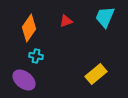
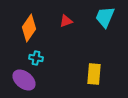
cyan cross: moved 2 px down
yellow rectangle: moved 2 px left; rotated 45 degrees counterclockwise
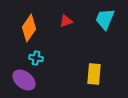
cyan trapezoid: moved 2 px down
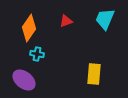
cyan cross: moved 1 px right, 4 px up
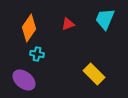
red triangle: moved 2 px right, 3 px down
yellow rectangle: rotated 50 degrees counterclockwise
